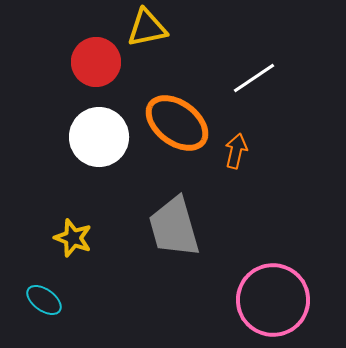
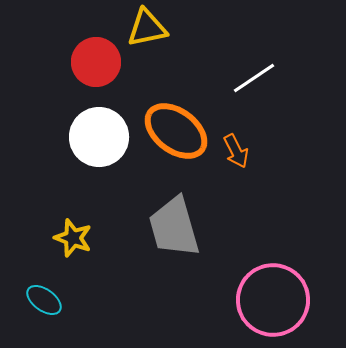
orange ellipse: moved 1 px left, 8 px down
orange arrow: rotated 140 degrees clockwise
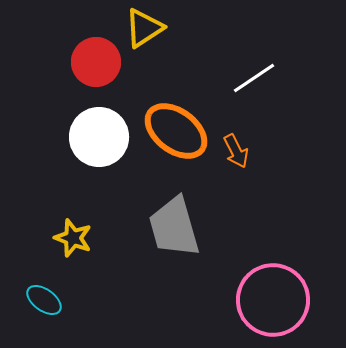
yellow triangle: moved 3 px left; rotated 21 degrees counterclockwise
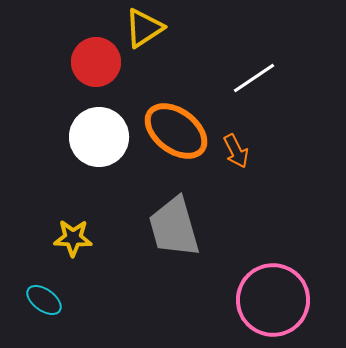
yellow star: rotated 18 degrees counterclockwise
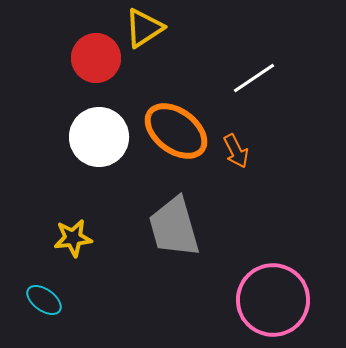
red circle: moved 4 px up
yellow star: rotated 9 degrees counterclockwise
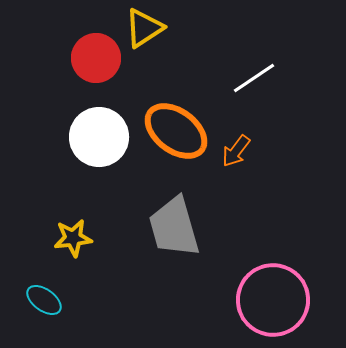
orange arrow: rotated 64 degrees clockwise
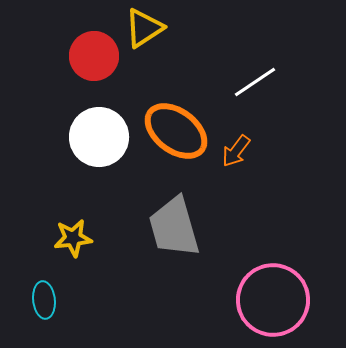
red circle: moved 2 px left, 2 px up
white line: moved 1 px right, 4 px down
cyan ellipse: rotated 48 degrees clockwise
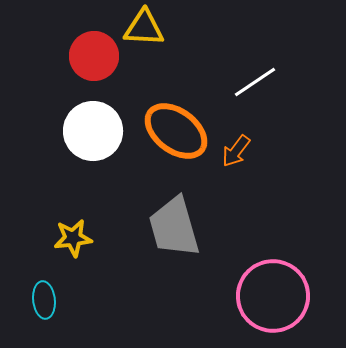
yellow triangle: rotated 36 degrees clockwise
white circle: moved 6 px left, 6 px up
pink circle: moved 4 px up
